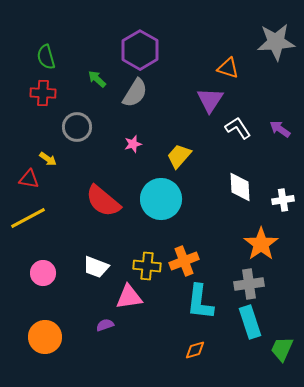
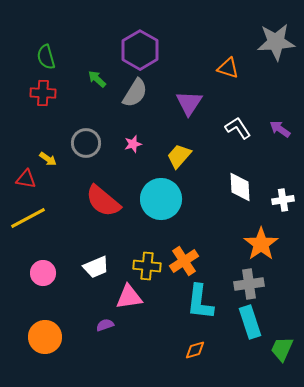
purple triangle: moved 21 px left, 3 px down
gray circle: moved 9 px right, 16 px down
red triangle: moved 3 px left
orange cross: rotated 12 degrees counterclockwise
white trapezoid: rotated 44 degrees counterclockwise
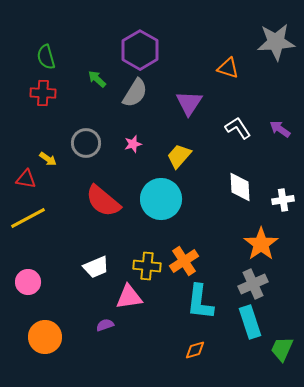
pink circle: moved 15 px left, 9 px down
gray cross: moved 4 px right; rotated 16 degrees counterclockwise
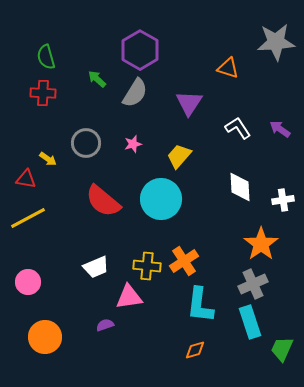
cyan L-shape: moved 3 px down
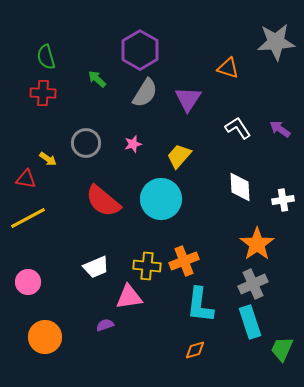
gray semicircle: moved 10 px right
purple triangle: moved 1 px left, 4 px up
orange star: moved 4 px left
orange cross: rotated 12 degrees clockwise
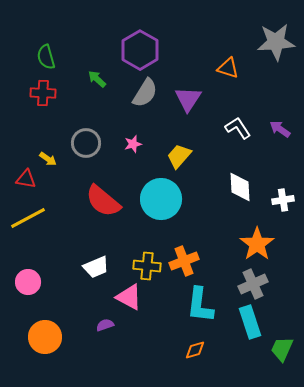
pink triangle: rotated 36 degrees clockwise
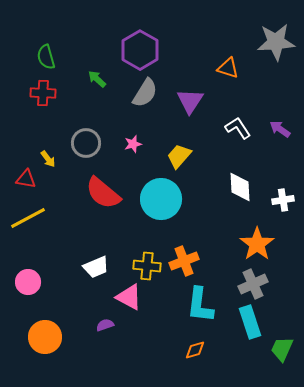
purple triangle: moved 2 px right, 2 px down
yellow arrow: rotated 18 degrees clockwise
red semicircle: moved 8 px up
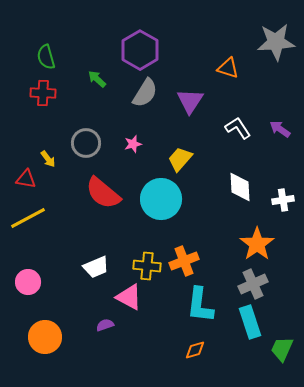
yellow trapezoid: moved 1 px right, 3 px down
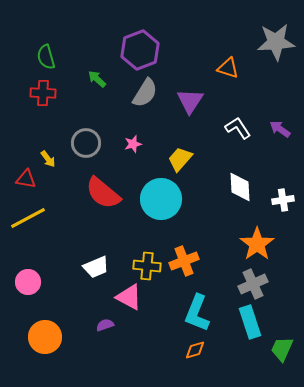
purple hexagon: rotated 9 degrees clockwise
cyan L-shape: moved 3 px left, 8 px down; rotated 15 degrees clockwise
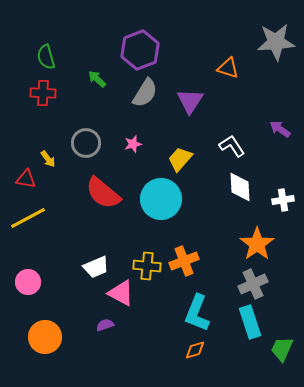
white L-shape: moved 6 px left, 18 px down
pink triangle: moved 8 px left, 4 px up
